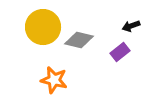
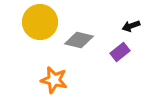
yellow circle: moved 3 px left, 5 px up
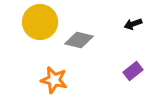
black arrow: moved 2 px right, 2 px up
purple rectangle: moved 13 px right, 19 px down
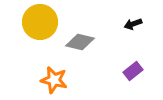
gray diamond: moved 1 px right, 2 px down
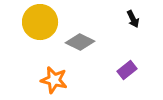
black arrow: moved 5 px up; rotated 96 degrees counterclockwise
gray diamond: rotated 12 degrees clockwise
purple rectangle: moved 6 px left, 1 px up
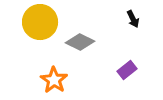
orange star: rotated 20 degrees clockwise
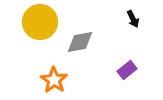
gray diamond: rotated 36 degrees counterclockwise
